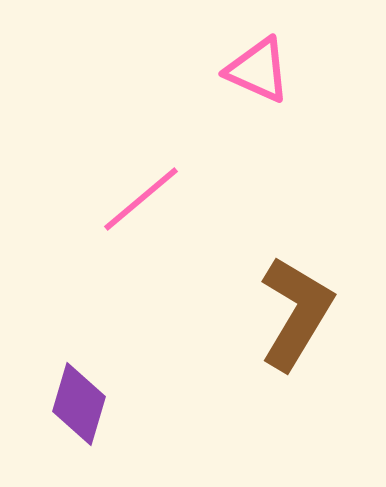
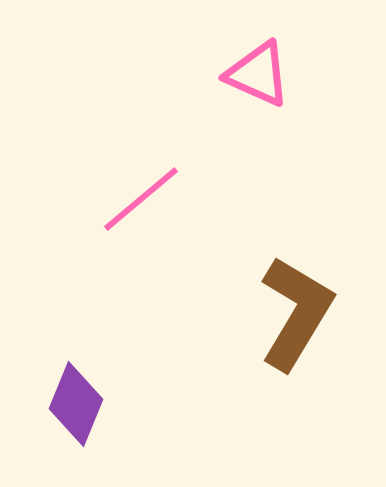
pink triangle: moved 4 px down
purple diamond: moved 3 px left; rotated 6 degrees clockwise
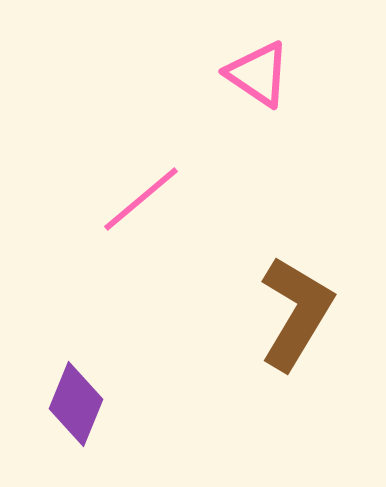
pink triangle: rotated 10 degrees clockwise
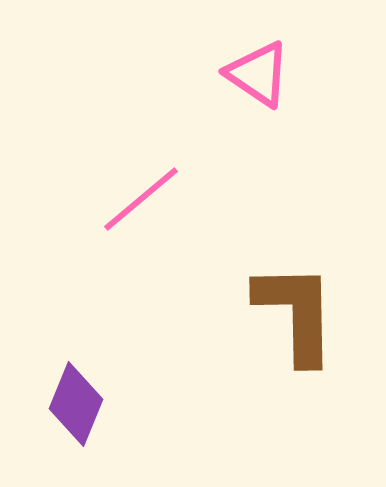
brown L-shape: rotated 32 degrees counterclockwise
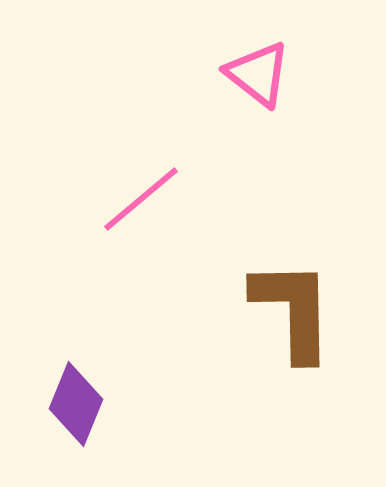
pink triangle: rotated 4 degrees clockwise
brown L-shape: moved 3 px left, 3 px up
